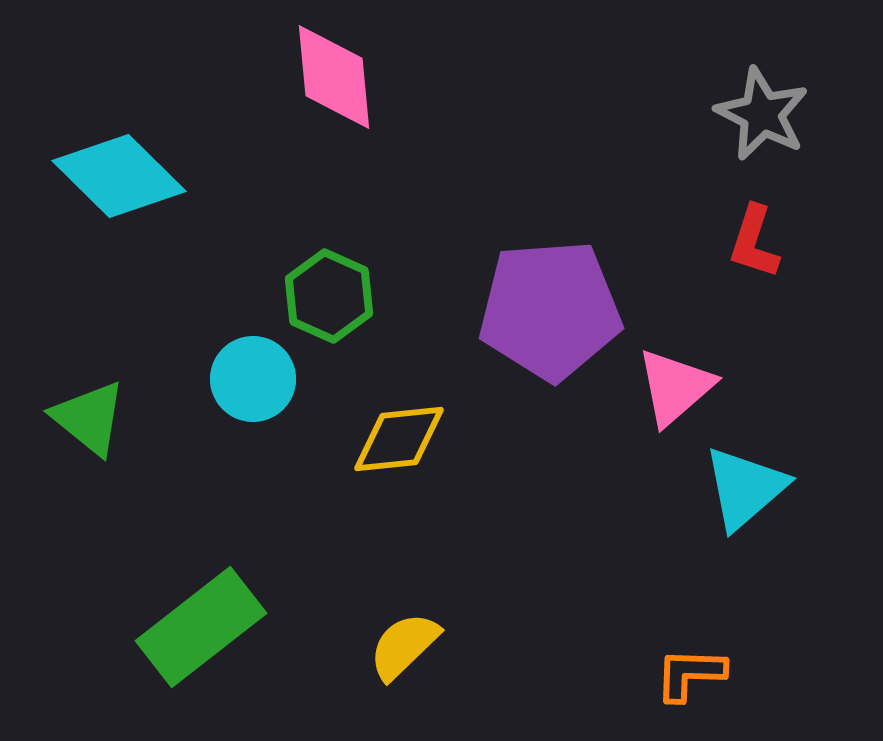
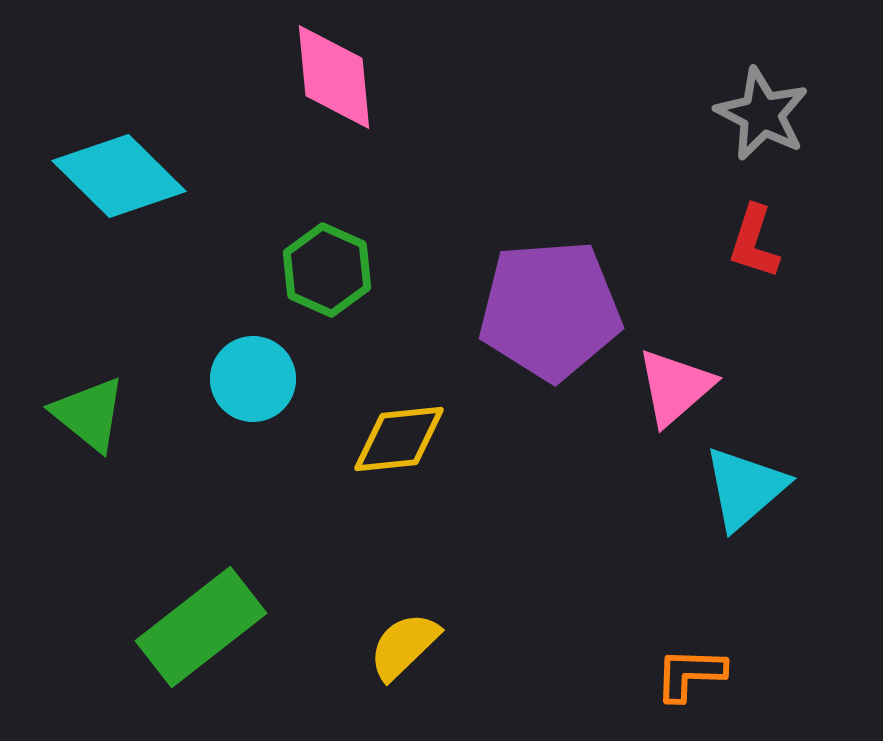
green hexagon: moved 2 px left, 26 px up
green triangle: moved 4 px up
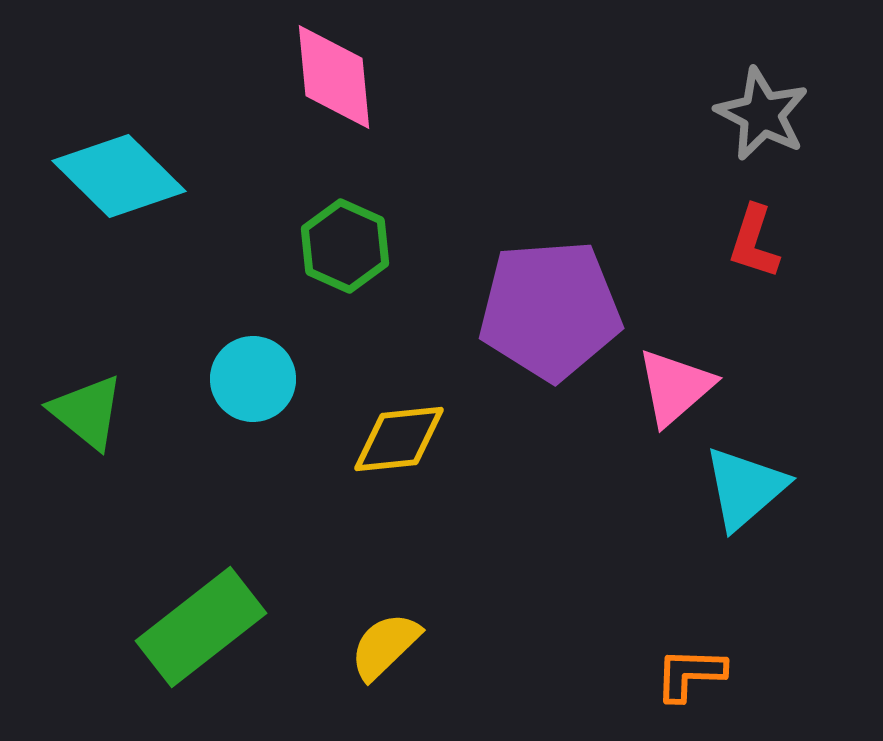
green hexagon: moved 18 px right, 24 px up
green triangle: moved 2 px left, 2 px up
yellow semicircle: moved 19 px left
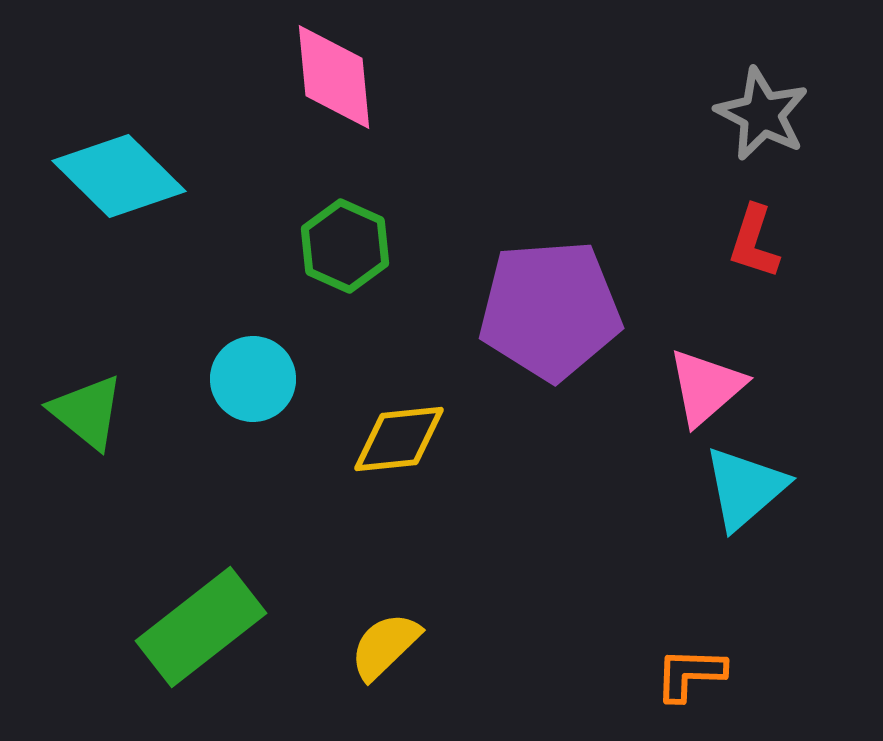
pink triangle: moved 31 px right
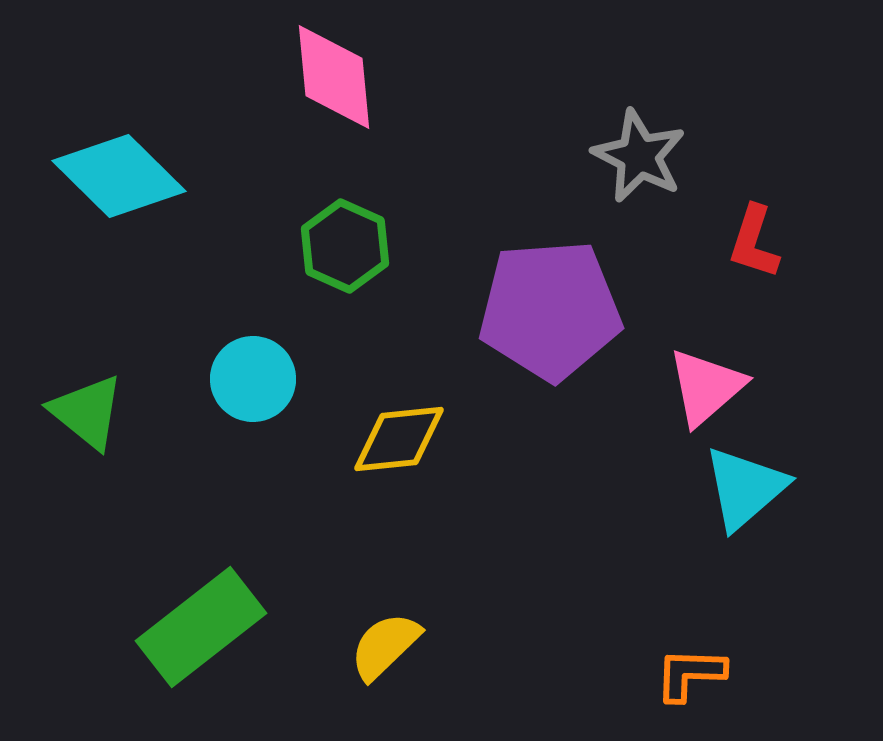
gray star: moved 123 px left, 42 px down
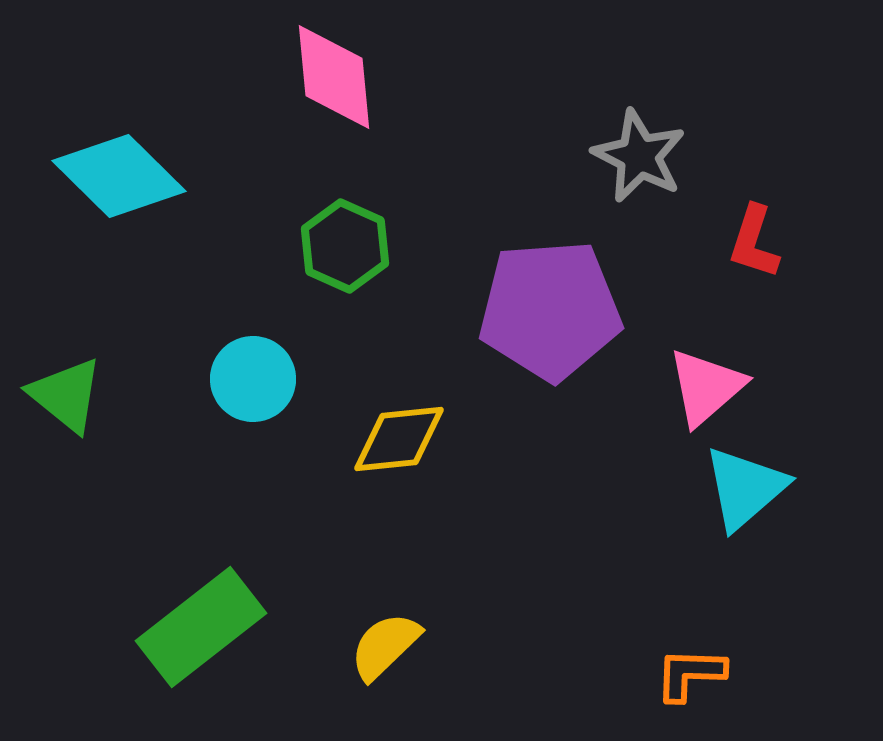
green triangle: moved 21 px left, 17 px up
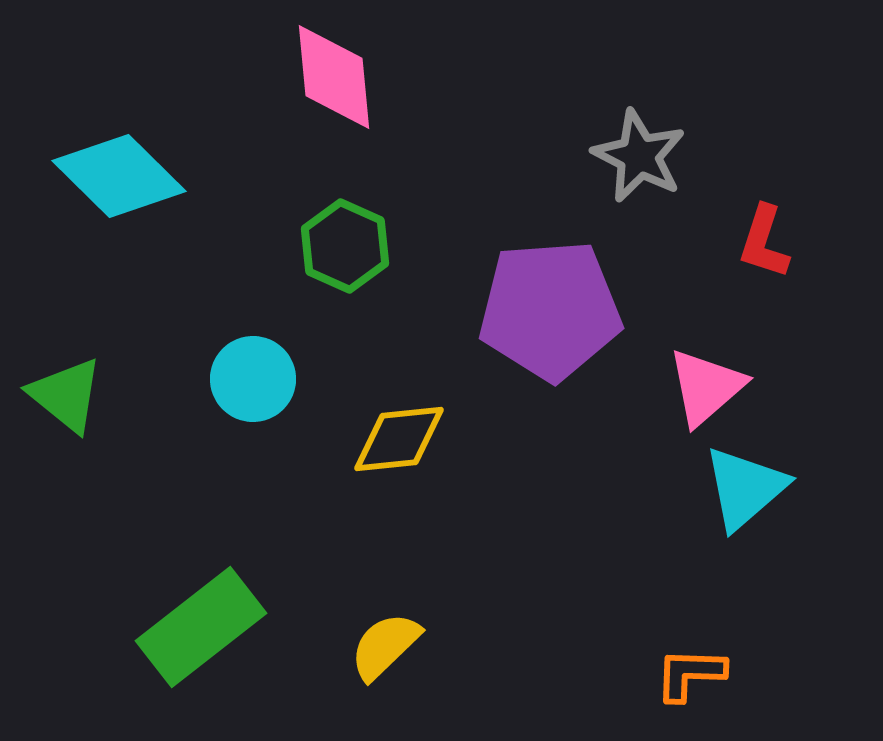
red L-shape: moved 10 px right
